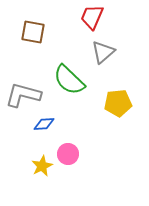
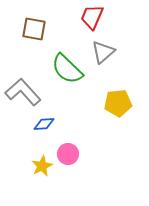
brown square: moved 1 px right, 3 px up
green semicircle: moved 2 px left, 11 px up
gray L-shape: moved 3 px up; rotated 33 degrees clockwise
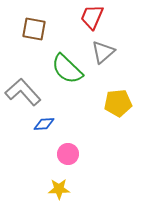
yellow star: moved 17 px right, 23 px down; rotated 25 degrees clockwise
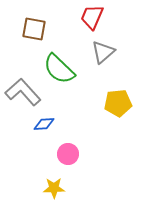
green semicircle: moved 8 px left
yellow star: moved 5 px left, 1 px up
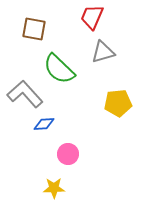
gray triangle: rotated 25 degrees clockwise
gray L-shape: moved 2 px right, 2 px down
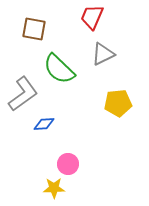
gray triangle: moved 2 px down; rotated 10 degrees counterclockwise
gray L-shape: moved 2 px left; rotated 96 degrees clockwise
pink circle: moved 10 px down
